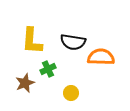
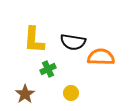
yellow L-shape: moved 2 px right, 1 px up
brown star: moved 11 px down; rotated 12 degrees counterclockwise
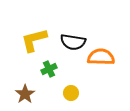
yellow L-shape: rotated 72 degrees clockwise
green cross: moved 1 px right
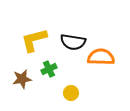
brown star: moved 3 px left, 15 px up; rotated 24 degrees clockwise
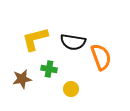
yellow L-shape: moved 1 px right, 1 px up
orange semicircle: rotated 68 degrees clockwise
green cross: rotated 35 degrees clockwise
yellow circle: moved 4 px up
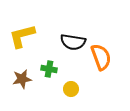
yellow L-shape: moved 13 px left, 3 px up
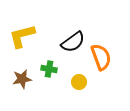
black semicircle: rotated 45 degrees counterclockwise
yellow circle: moved 8 px right, 7 px up
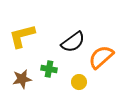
orange semicircle: rotated 112 degrees counterclockwise
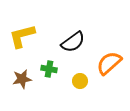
orange semicircle: moved 8 px right, 6 px down
yellow circle: moved 1 px right, 1 px up
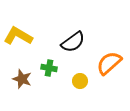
yellow L-shape: moved 4 px left; rotated 44 degrees clockwise
green cross: moved 1 px up
brown star: rotated 30 degrees clockwise
